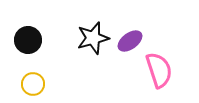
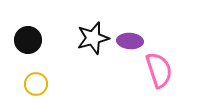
purple ellipse: rotated 40 degrees clockwise
yellow circle: moved 3 px right
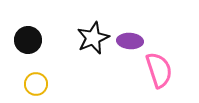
black star: rotated 8 degrees counterclockwise
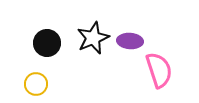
black circle: moved 19 px right, 3 px down
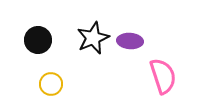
black circle: moved 9 px left, 3 px up
pink semicircle: moved 4 px right, 6 px down
yellow circle: moved 15 px right
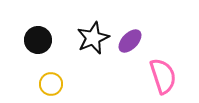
purple ellipse: rotated 50 degrees counterclockwise
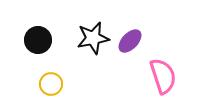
black star: rotated 12 degrees clockwise
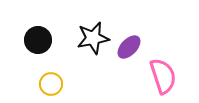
purple ellipse: moved 1 px left, 6 px down
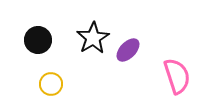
black star: rotated 20 degrees counterclockwise
purple ellipse: moved 1 px left, 3 px down
pink semicircle: moved 14 px right
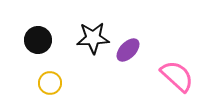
black star: rotated 28 degrees clockwise
pink semicircle: rotated 30 degrees counterclockwise
yellow circle: moved 1 px left, 1 px up
